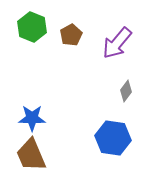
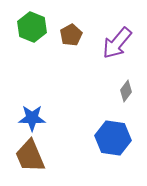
brown trapezoid: moved 1 px left, 1 px down
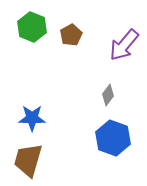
purple arrow: moved 7 px right, 2 px down
gray diamond: moved 18 px left, 4 px down
blue hexagon: rotated 12 degrees clockwise
brown trapezoid: moved 2 px left, 4 px down; rotated 39 degrees clockwise
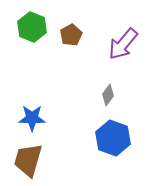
purple arrow: moved 1 px left, 1 px up
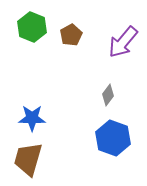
purple arrow: moved 2 px up
brown trapezoid: moved 1 px up
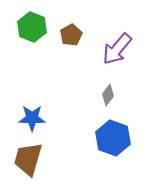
purple arrow: moved 6 px left, 7 px down
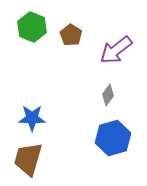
brown pentagon: rotated 10 degrees counterclockwise
purple arrow: moved 1 px left, 1 px down; rotated 12 degrees clockwise
blue hexagon: rotated 24 degrees clockwise
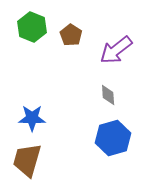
gray diamond: rotated 40 degrees counterclockwise
brown trapezoid: moved 1 px left, 1 px down
